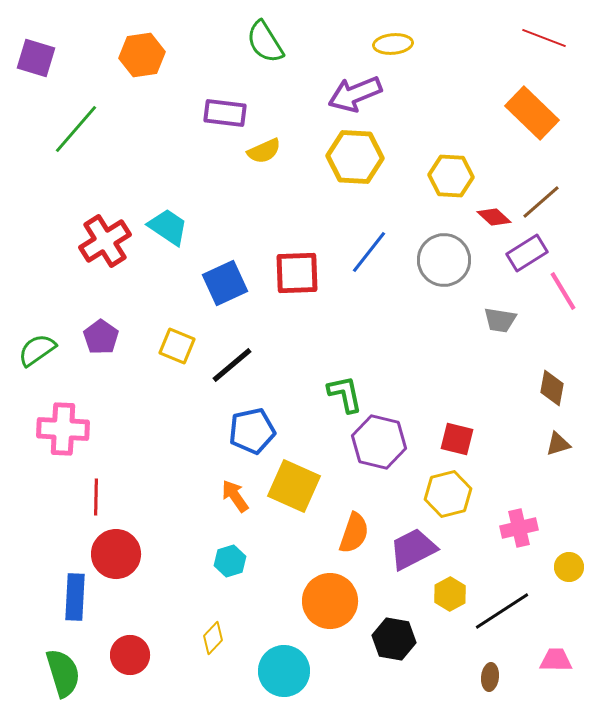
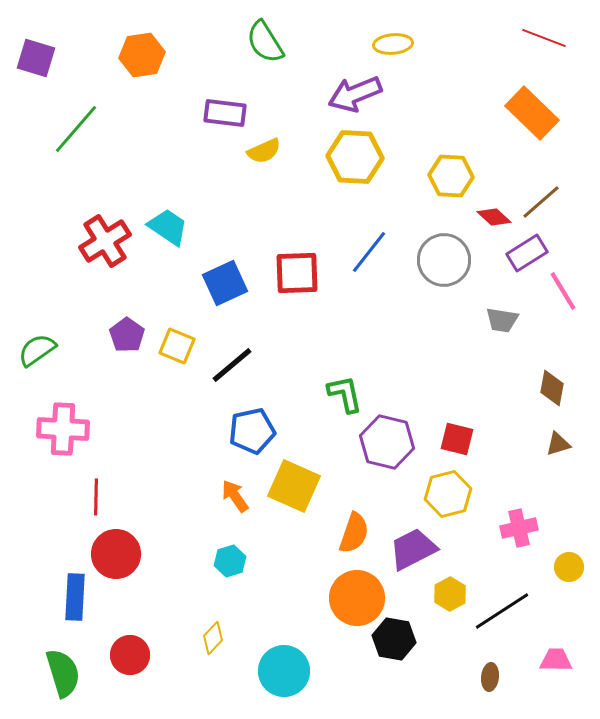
gray trapezoid at (500, 320): moved 2 px right
purple pentagon at (101, 337): moved 26 px right, 2 px up
purple hexagon at (379, 442): moved 8 px right
orange circle at (330, 601): moved 27 px right, 3 px up
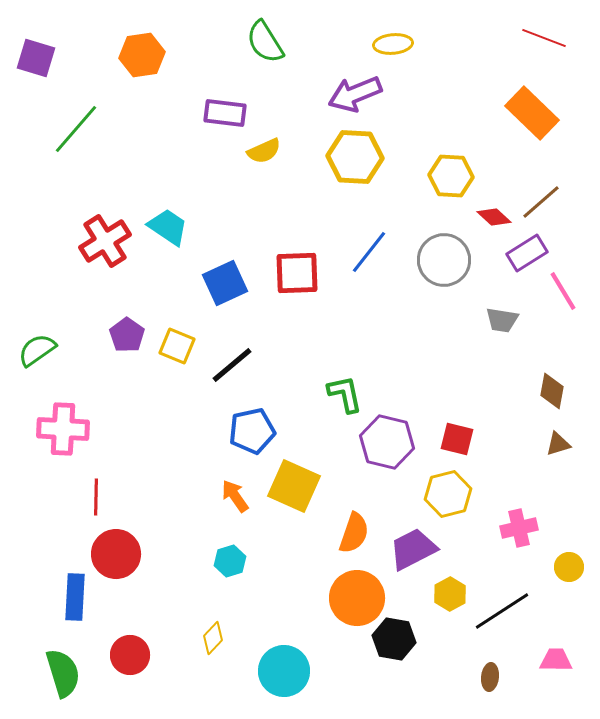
brown diamond at (552, 388): moved 3 px down
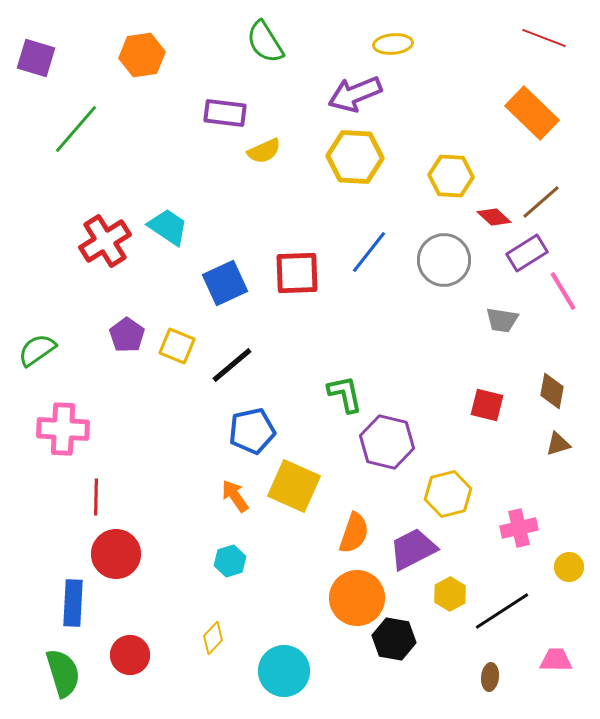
red square at (457, 439): moved 30 px right, 34 px up
blue rectangle at (75, 597): moved 2 px left, 6 px down
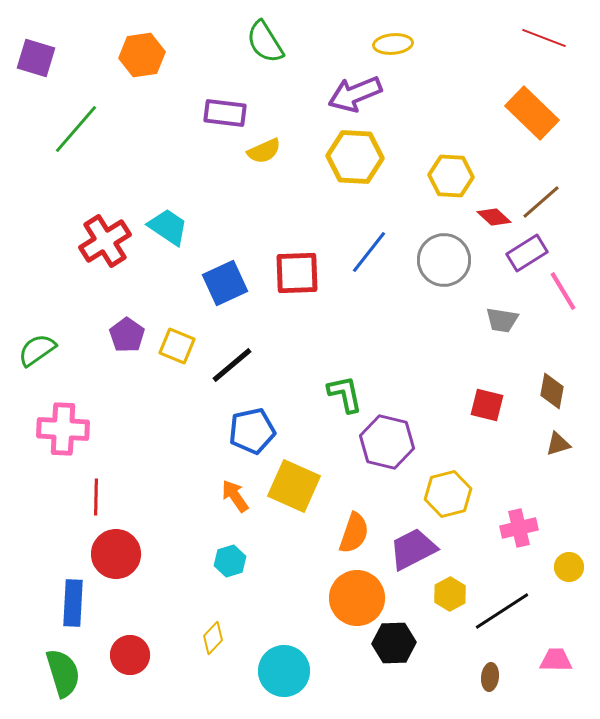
black hexagon at (394, 639): moved 4 px down; rotated 12 degrees counterclockwise
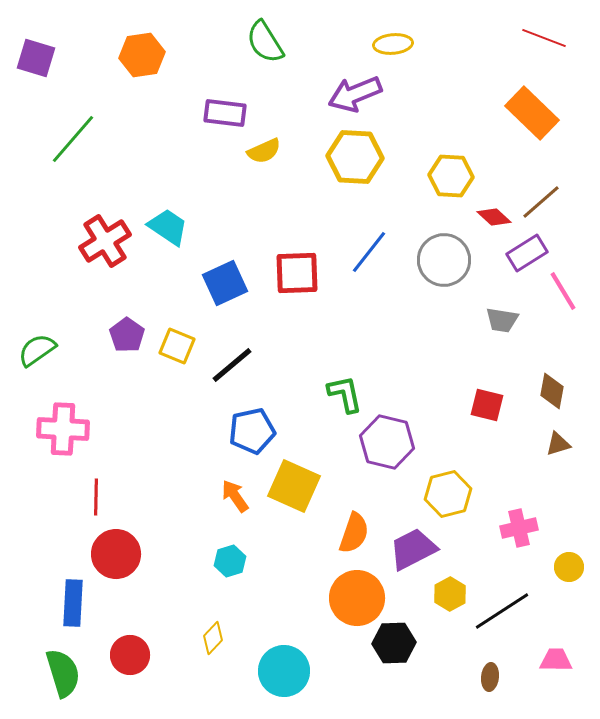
green line at (76, 129): moved 3 px left, 10 px down
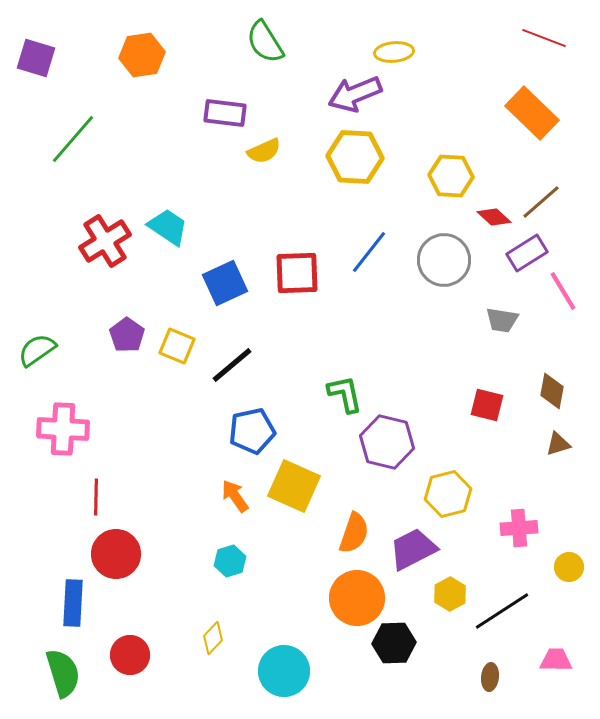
yellow ellipse at (393, 44): moved 1 px right, 8 px down
pink cross at (519, 528): rotated 9 degrees clockwise
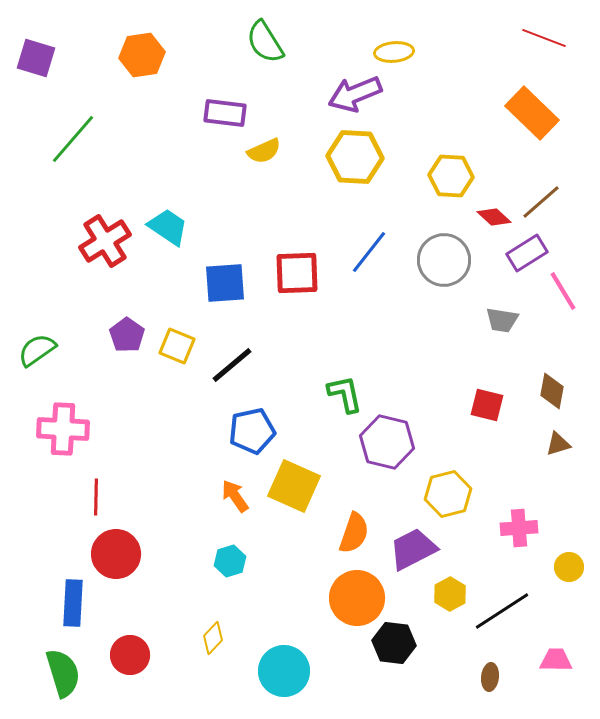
blue square at (225, 283): rotated 21 degrees clockwise
black hexagon at (394, 643): rotated 9 degrees clockwise
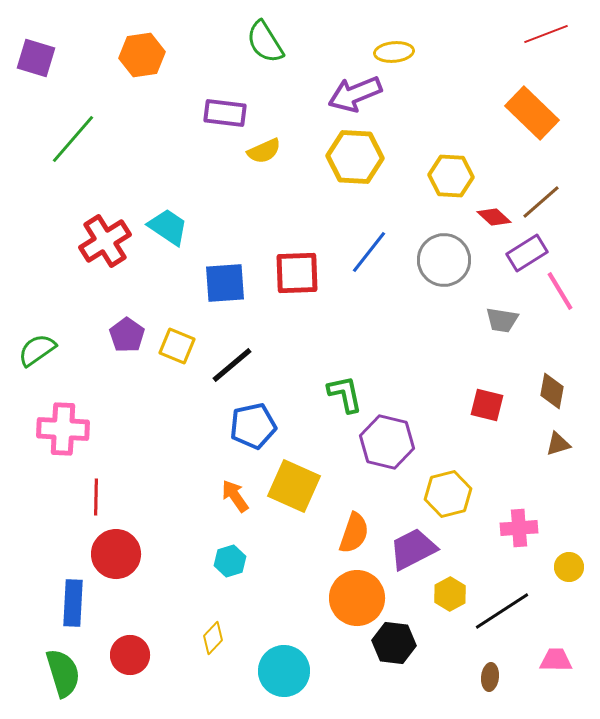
red line at (544, 38): moved 2 px right, 4 px up; rotated 42 degrees counterclockwise
pink line at (563, 291): moved 3 px left
blue pentagon at (252, 431): moved 1 px right, 5 px up
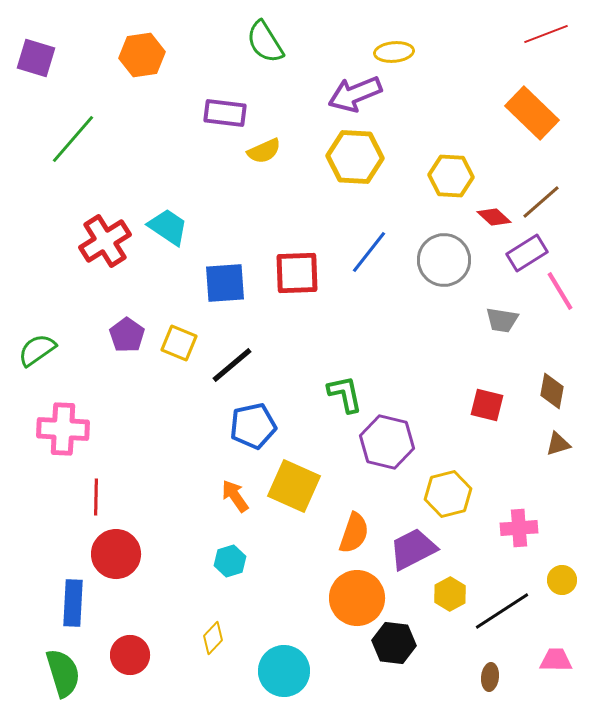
yellow square at (177, 346): moved 2 px right, 3 px up
yellow circle at (569, 567): moved 7 px left, 13 px down
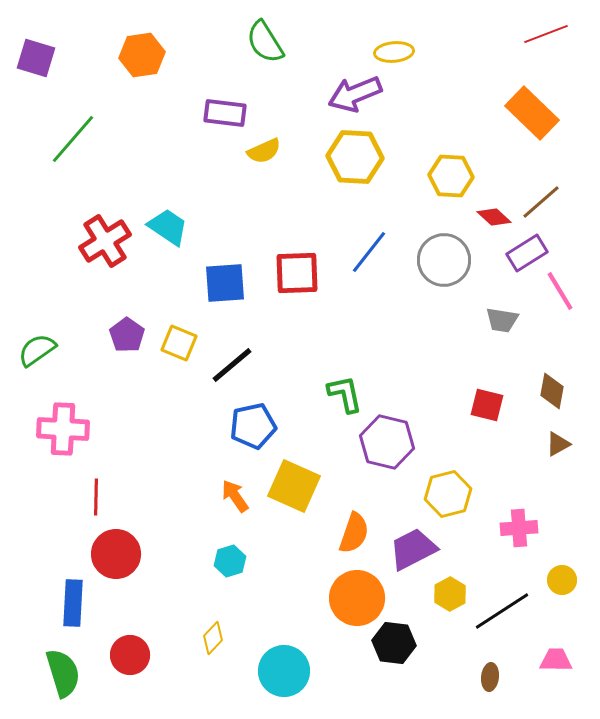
brown triangle at (558, 444): rotated 12 degrees counterclockwise
